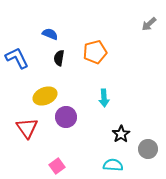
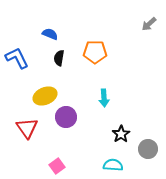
orange pentagon: rotated 15 degrees clockwise
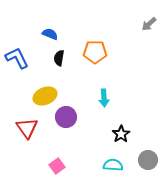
gray circle: moved 11 px down
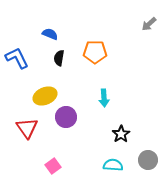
pink square: moved 4 px left
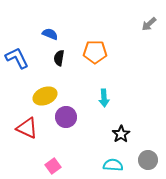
red triangle: rotated 30 degrees counterclockwise
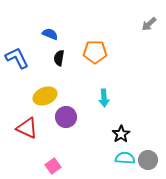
cyan semicircle: moved 12 px right, 7 px up
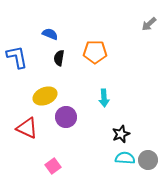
blue L-shape: moved 1 px up; rotated 15 degrees clockwise
black star: rotated 12 degrees clockwise
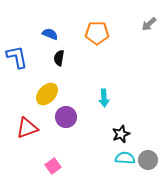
orange pentagon: moved 2 px right, 19 px up
yellow ellipse: moved 2 px right, 2 px up; rotated 25 degrees counterclockwise
red triangle: rotated 45 degrees counterclockwise
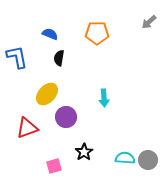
gray arrow: moved 2 px up
black star: moved 37 px left, 18 px down; rotated 12 degrees counterclockwise
pink square: moved 1 px right; rotated 21 degrees clockwise
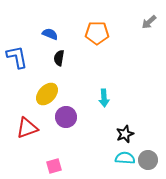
black star: moved 41 px right, 18 px up; rotated 12 degrees clockwise
